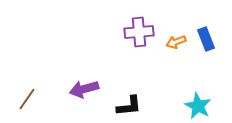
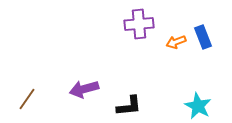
purple cross: moved 8 px up
blue rectangle: moved 3 px left, 2 px up
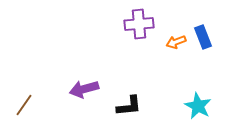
brown line: moved 3 px left, 6 px down
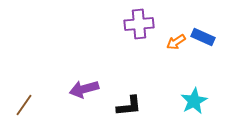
blue rectangle: rotated 45 degrees counterclockwise
orange arrow: rotated 12 degrees counterclockwise
cyan star: moved 4 px left, 5 px up; rotated 16 degrees clockwise
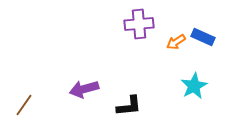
cyan star: moved 15 px up
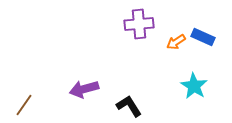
cyan star: rotated 12 degrees counterclockwise
black L-shape: rotated 116 degrees counterclockwise
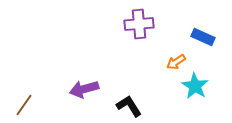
orange arrow: moved 20 px down
cyan star: moved 1 px right
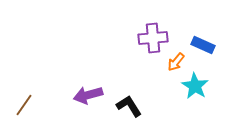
purple cross: moved 14 px right, 14 px down
blue rectangle: moved 8 px down
orange arrow: rotated 18 degrees counterclockwise
purple arrow: moved 4 px right, 6 px down
